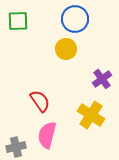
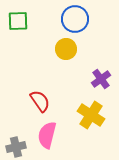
purple cross: moved 1 px left
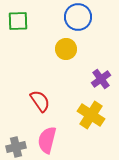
blue circle: moved 3 px right, 2 px up
pink semicircle: moved 5 px down
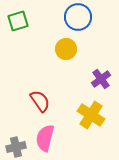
green square: rotated 15 degrees counterclockwise
pink semicircle: moved 2 px left, 2 px up
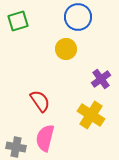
gray cross: rotated 24 degrees clockwise
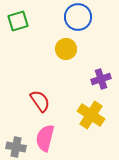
purple cross: rotated 18 degrees clockwise
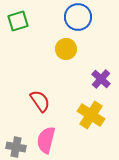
purple cross: rotated 30 degrees counterclockwise
pink semicircle: moved 1 px right, 2 px down
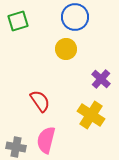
blue circle: moved 3 px left
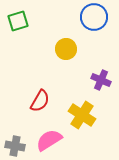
blue circle: moved 19 px right
purple cross: moved 1 px down; rotated 18 degrees counterclockwise
red semicircle: rotated 65 degrees clockwise
yellow cross: moved 9 px left
pink semicircle: moved 3 px right; rotated 44 degrees clockwise
gray cross: moved 1 px left, 1 px up
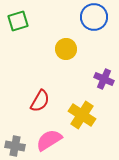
purple cross: moved 3 px right, 1 px up
